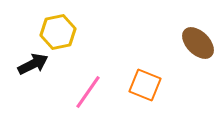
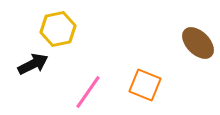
yellow hexagon: moved 3 px up
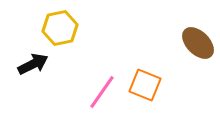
yellow hexagon: moved 2 px right, 1 px up
pink line: moved 14 px right
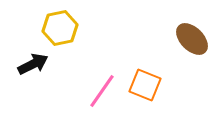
brown ellipse: moved 6 px left, 4 px up
pink line: moved 1 px up
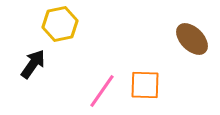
yellow hexagon: moved 4 px up
black arrow: rotated 28 degrees counterclockwise
orange square: rotated 20 degrees counterclockwise
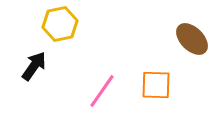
black arrow: moved 1 px right, 2 px down
orange square: moved 11 px right
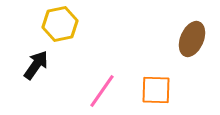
brown ellipse: rotated 68 degrees clockwise
black arrow: moved 2 px right, 1 px up
orange square: moved 5 px down
